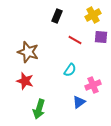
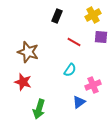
red line: moved 1 px left, 2 px down
red star: moved 2 px left, 1 px down
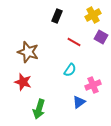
purple square: rotated 24 degrees clockwise
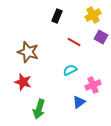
cyan semicircle: rotated 152 degrees counterclockwise
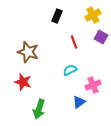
red line: rotated 40 degrees clockwise
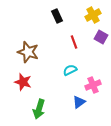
black rectangle: rotated 48 degrees counterclockwise
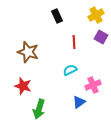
yellow cross: moved 3 px right
red line: rotated 16 degrees clockwise
red star: moved 4 px down
